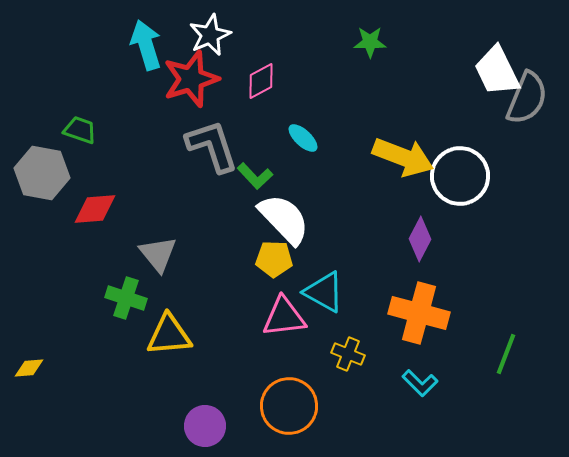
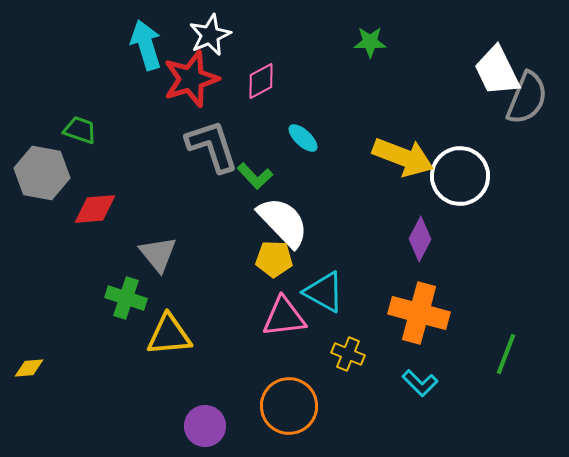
white semicircle: moved 1 px left, 3 px down
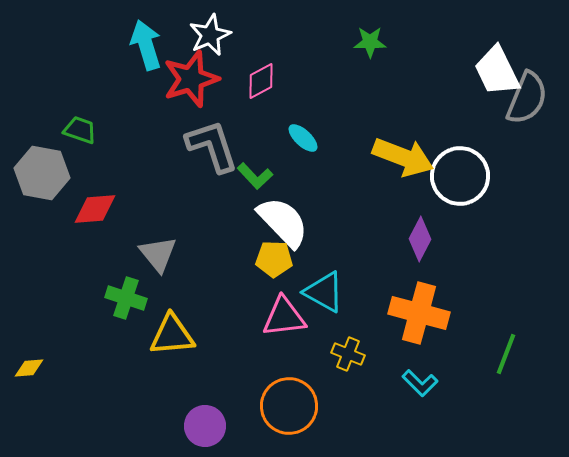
yellow triangle: moved 3 px right
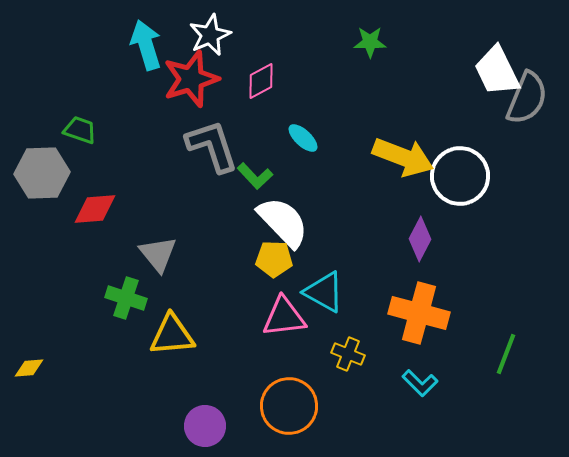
gray hexagon: rotated 12 degrees counterclockwise
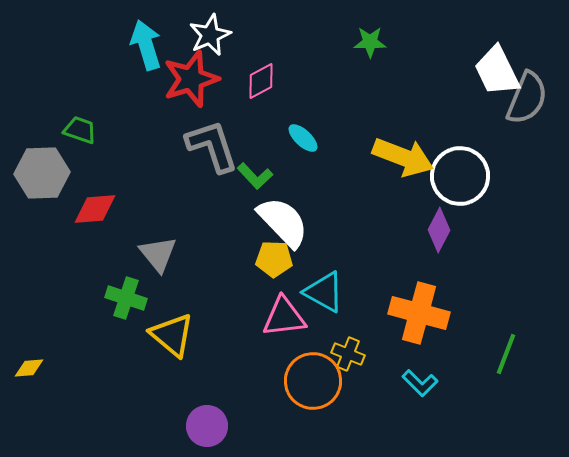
purple diamond: moved 19 px right, 9 px up
yellow triangle: rotated 45 degrees clockwise
orange circle: moved 24 px right, 25 px up
purple circle: moved 2 px right
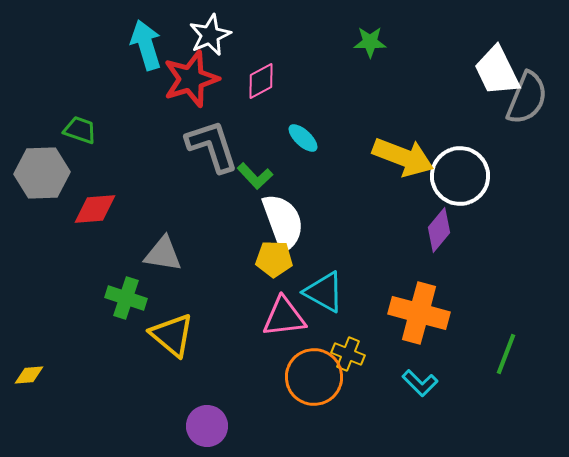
white semicircle: rotated 24 degrees clockwise
purple diamond: rotated 12 degrees clockwise
gray triangle: moved 5 px right; rotated 42 degrees counterclockwise
yellow diamond: moved 7 px down
orange circle: moved 1 px right, 4 px up
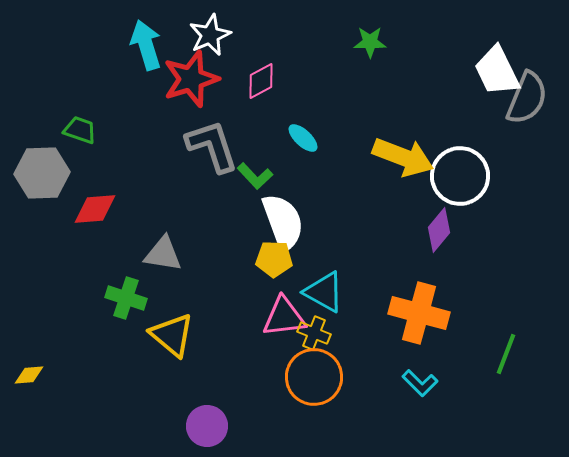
yellow cross: moved 34 px left, 21 px up
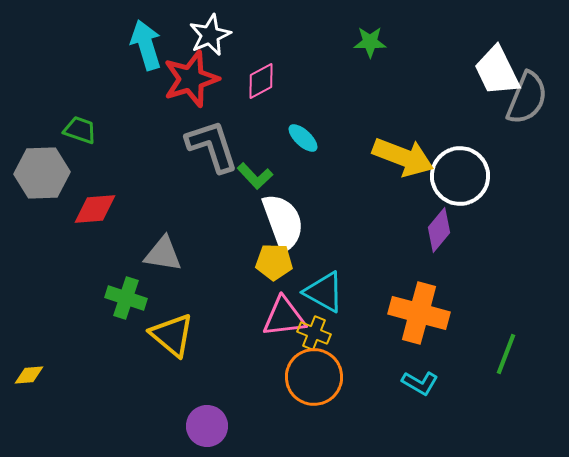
yellow pentagon: moved 3 px down
cyan L-shape: rotated 15 degrees counterclockwise
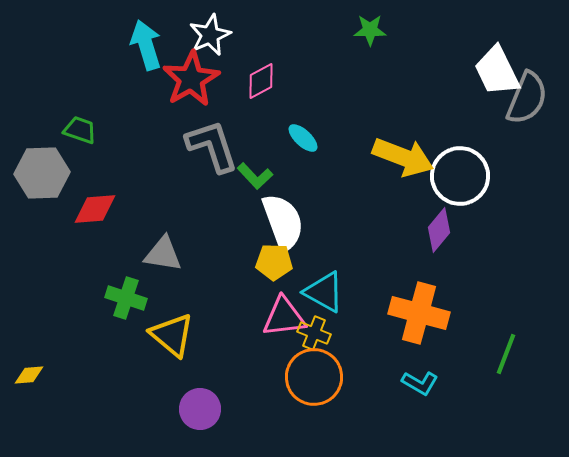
green star: moved 12 px up
red star: rotated 12 degrees counterclockwise
purple circle: moved 7 px left, 17 px up
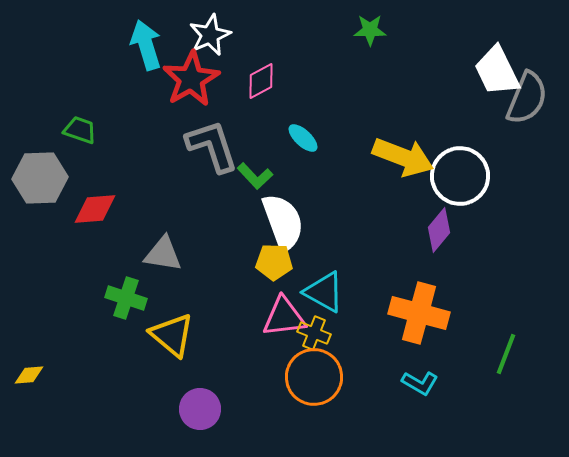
gray hexagon: moved 2 px left, 5 px down
